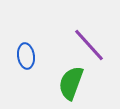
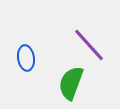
blue ellipse: moved 2 px down
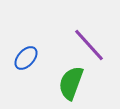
blue ellipse: rotated 50 degrees clockwise
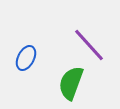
blue ellipse: rotated 15 degrees counterclockwise
